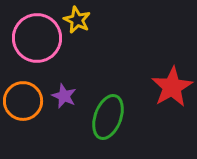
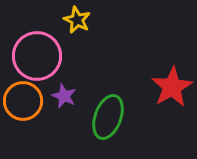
pink circle: moved 18 px down
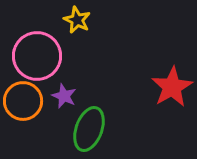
green ellipse: moved 19 px left, 12 px down
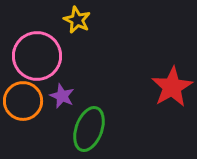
purple star: moved 2 px left
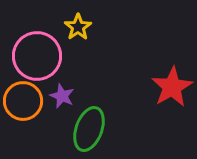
yellow star: moved 1 px right, 7 px down; rotated 12 degrees clockwise
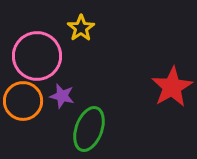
yellow star: moved 3 px right, 1 px down
purple star: rotated 10 degrees counterclockwise
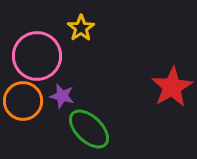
green ellipse: rotated 66 degrees counterclockwise
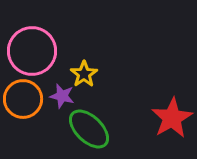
yellow star: moved 3 px right, 46 px down
pink circle: moved 5 px left, 5 px up
red star: moved 31 px down
orange circle: moved 2 px up
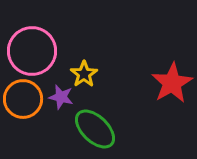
purple star: moved 1 px left, 1 px down
red star: moved 35 px up
green ellipse: moved 6 px right
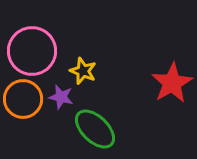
yellow star: moved 1 px left, 3 px up; rotated 16 degrees counterclockwise
